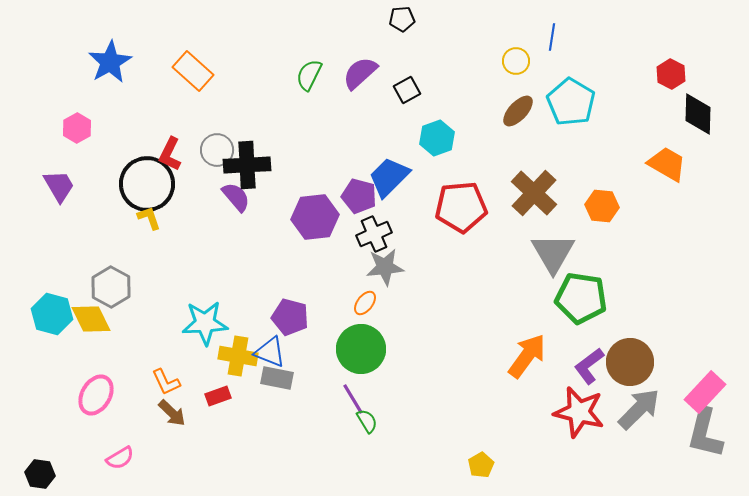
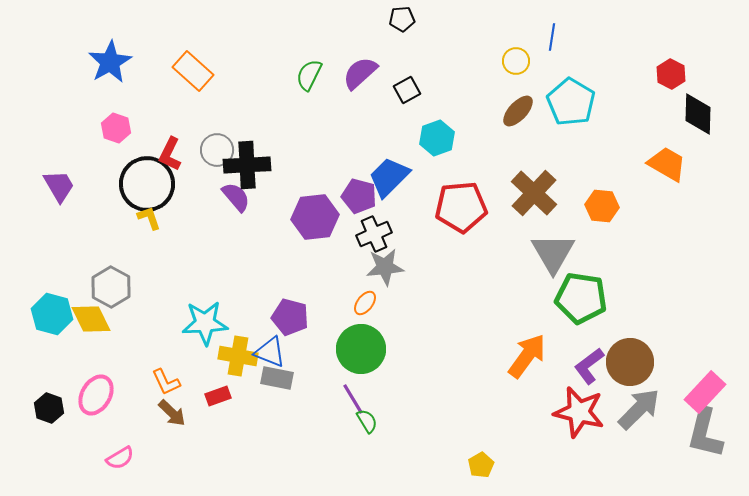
pink hexagon at (77, 128): moved 39 px right; rotated 12 degrees counterclockwise
black hexagon at (40, 474): moved 9 px right, 66 px up; rotated 12 degrees clockwise
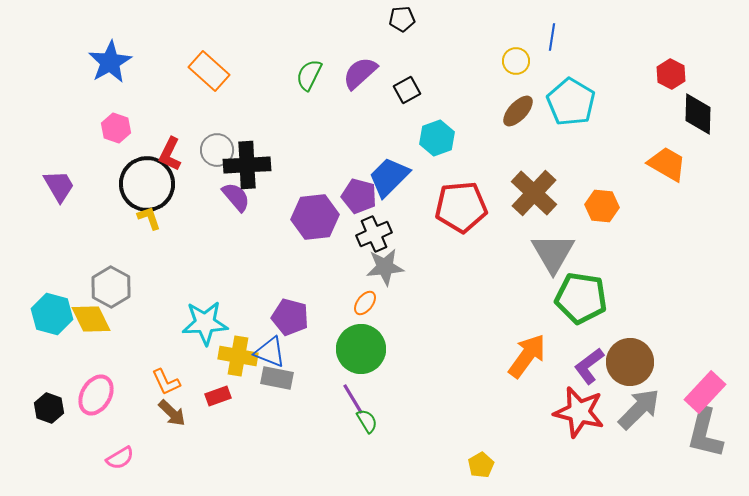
orange rectangle at (193, 71): moved 16 px right
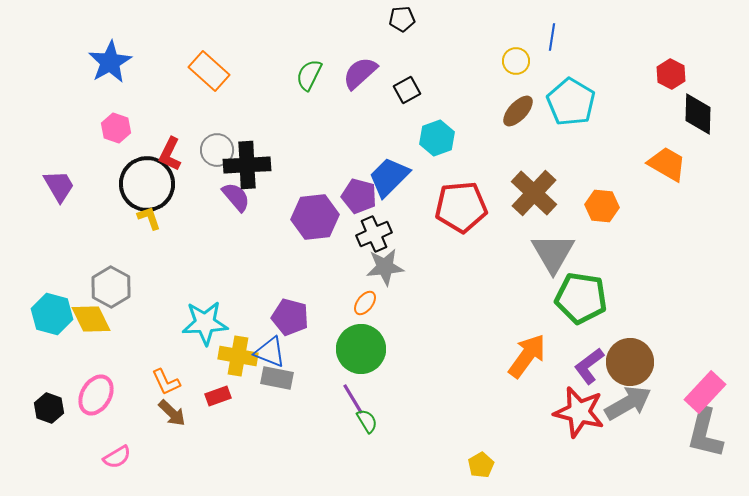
gray arrow at (639, 409): moved 11 px left, 6 px up; rotated 15 degrees clockwise
pink semicircle at (120, 458): moved 3 px left, 1 px up
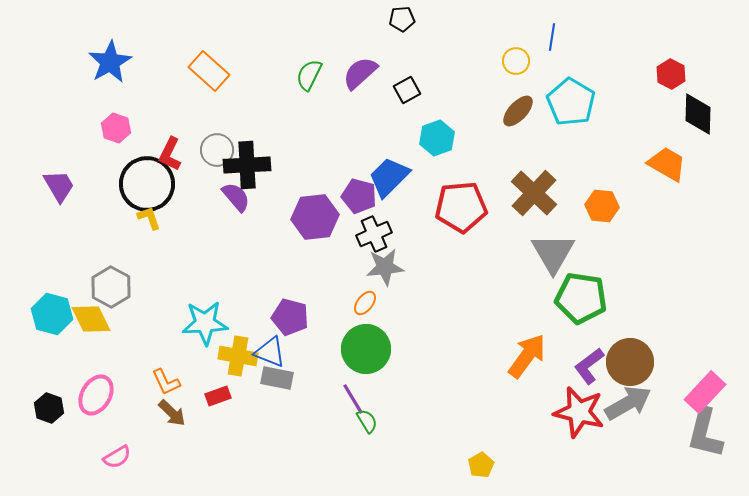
green circle at (361, 349): moved 5 px right
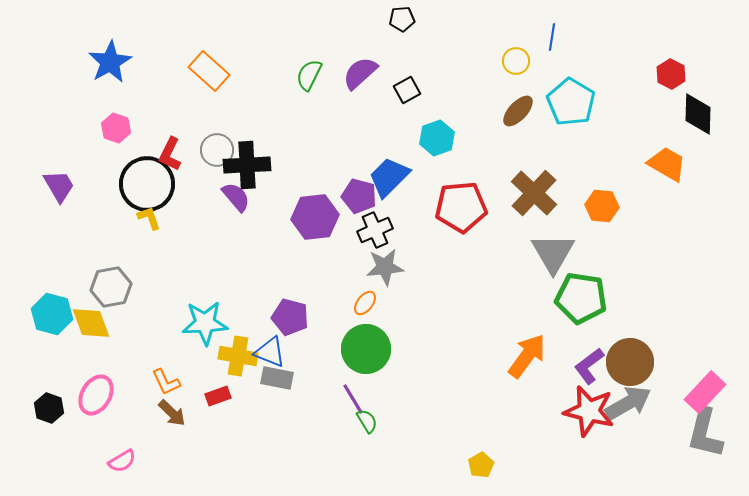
black cross at (374, 234): moved 1 px right, 4 px up
gray hexagon at (111, 287): rotated 21 degrees clockwise
yellow diamond at (91, 319): moved 4 px down; rotated 6 degrees clockwise
red star at (579, 412): moved 10 px right, 1 px up
pink semicircle at (117, 457): moved 5 px right, 4 px down
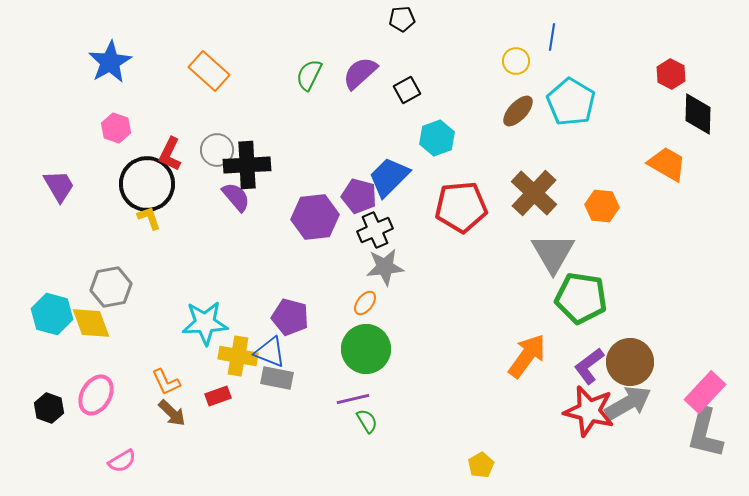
purple line at (353, 399): rotated 72 degrees counterclockwise
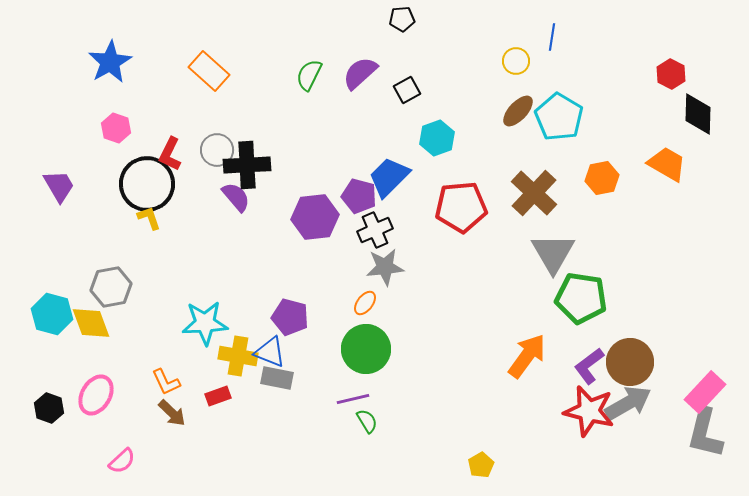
cyan pentagon at (571, 102): moved 12 px left, 15 px down
orange hexagon at (602, 206): moved 28 px up; rotated 16 degrees counterclockwise
pink semicircle at (122, 461): rotated 12 degrees counterclockwise
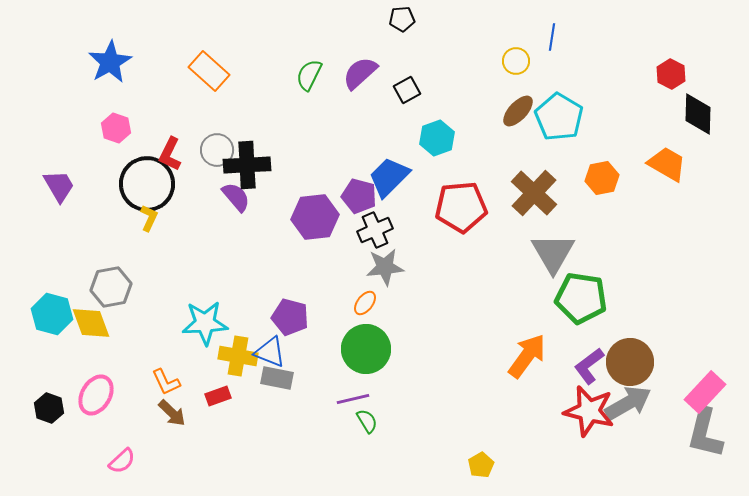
yellow L-shape at (149, 218): rotated 44 degrees clockwise
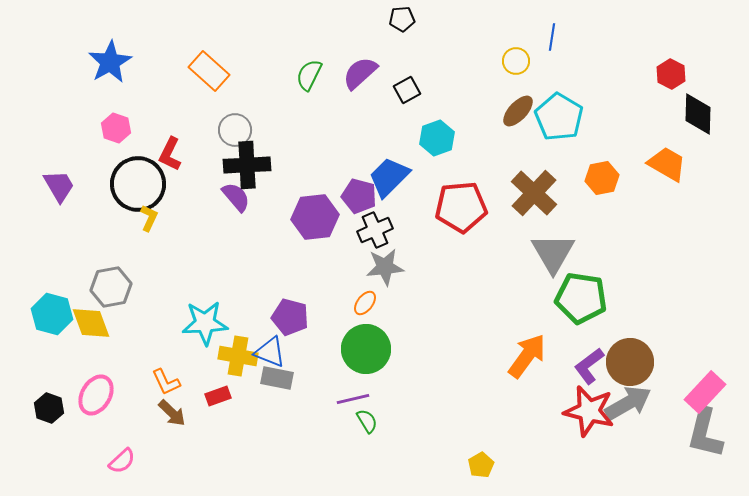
gray circle at (217, 150): moved 18 px right, 20 px up
black circle at (147, 184): moved 9 px left
